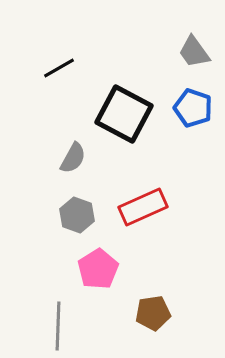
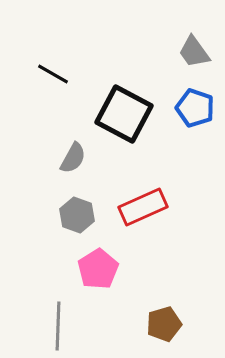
black line: moved 6 px left, 6 px down; rotated 60 degrees clockwise
blue pentagon: moved 2 px right
brown pentagon: moved 11 px right, 11 px down; rotated 8 degrees counterclockwise
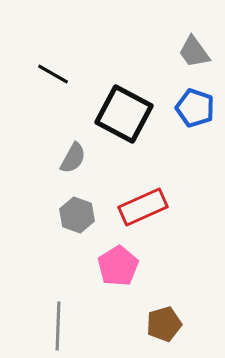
pink pentagon: moved 20 px right, 3 px up
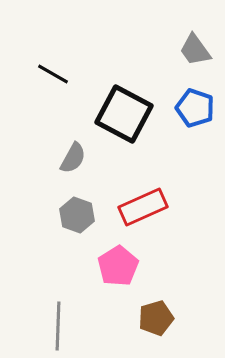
gray trapezoid: moved 1 px right, 2 px up
brown pentagon: moved 8 px left, 6 px up
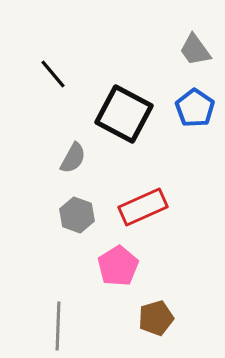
black line: rotated 20 degrees clockwise
blue pentagon: rotated 15 degrees clockwise
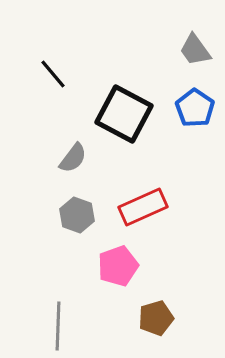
gray semicircle: rotated 8 degrees clockwise
pink pentagon: rotated 12 degrees clockwise
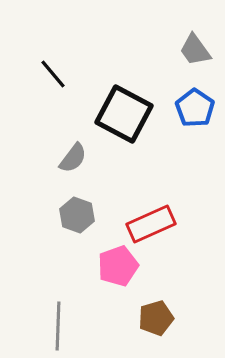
red rectangle: moved 8 px right, 17 px down
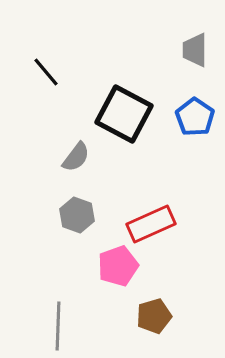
gray trapezoid: rotated 36 degrees clockwise
black line: moved 7 px left, 2 px up
blue pentagon: moved 9 px down
gray semicircle: moved 3 px right, 1 px up
brown pentagon: moved 2 px left, 2 px up
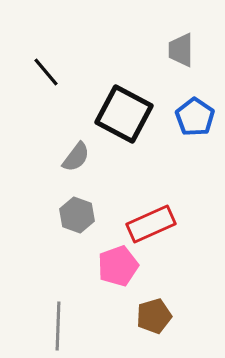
gray trapezoid: moved 14 px left
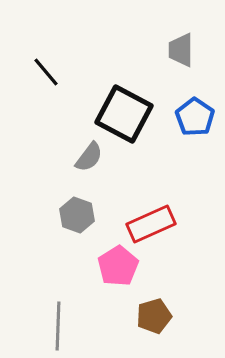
gray semicircle: moved 13 px right
pink pentagon: rotated 12 degrees counterclockwise
